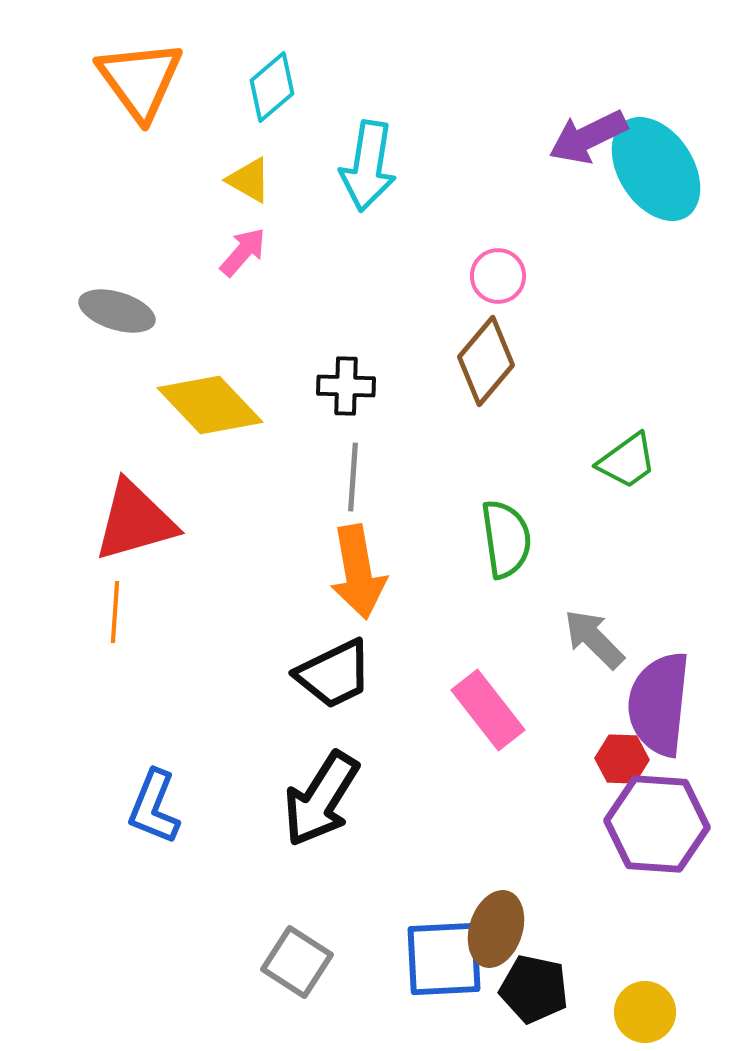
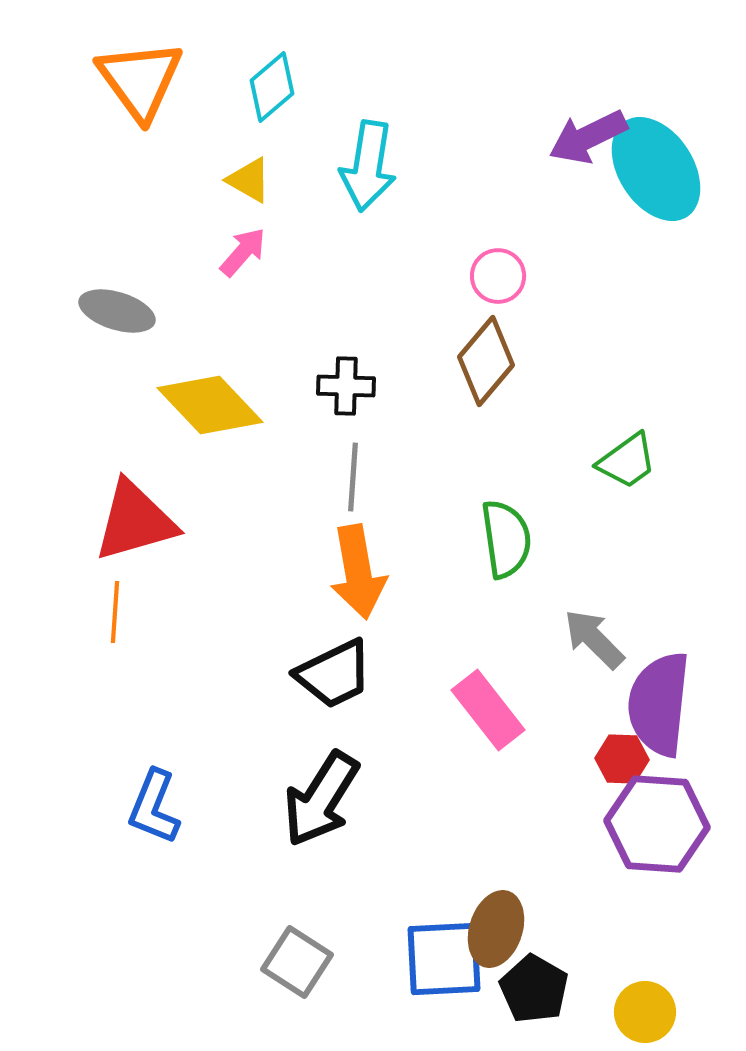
black pentagon: rotated 18 degrees clockwise
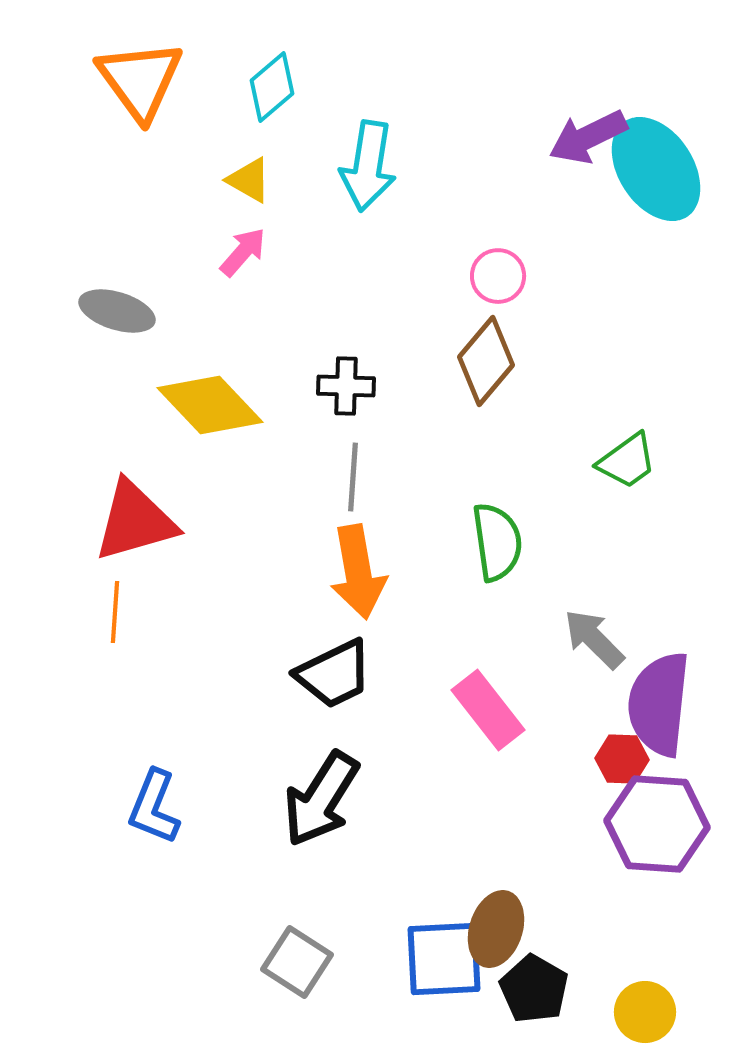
green semicircle: moved 9 px left, 3 px down
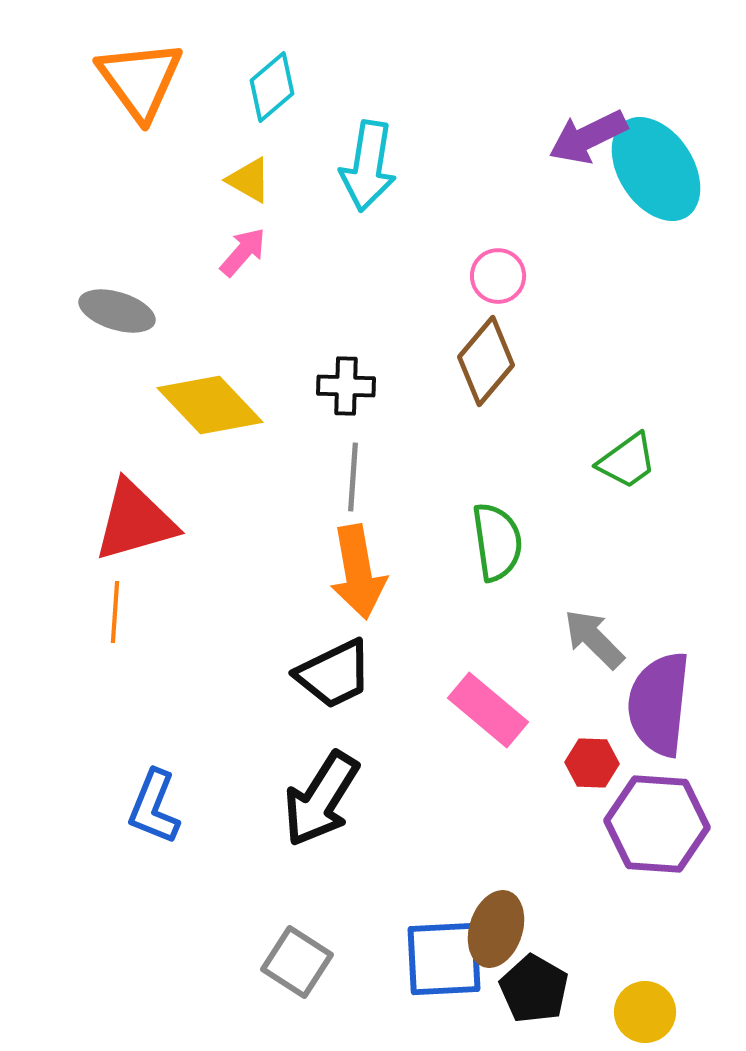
pink rectangle: rotated 12 degrees counterclockwise
red hexagon: moved 30 px left, 4 px down
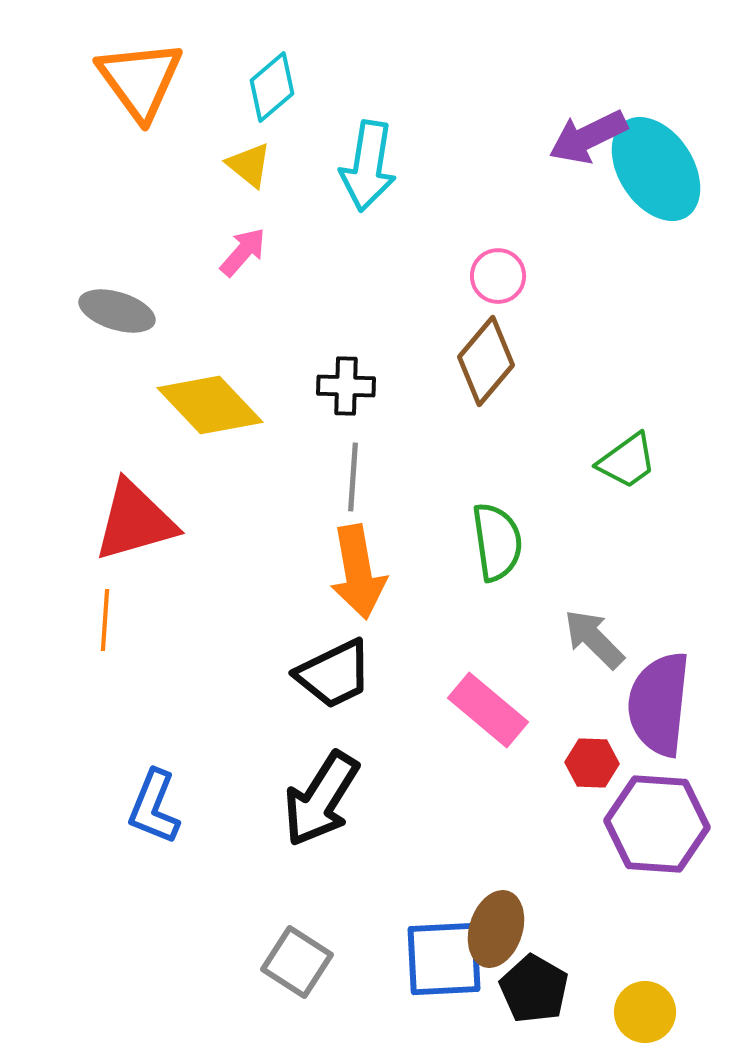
yellow triangle: moved 15 px up; rotated 9 degrees clockwise
orange line: moved 10 px left, 8 px down
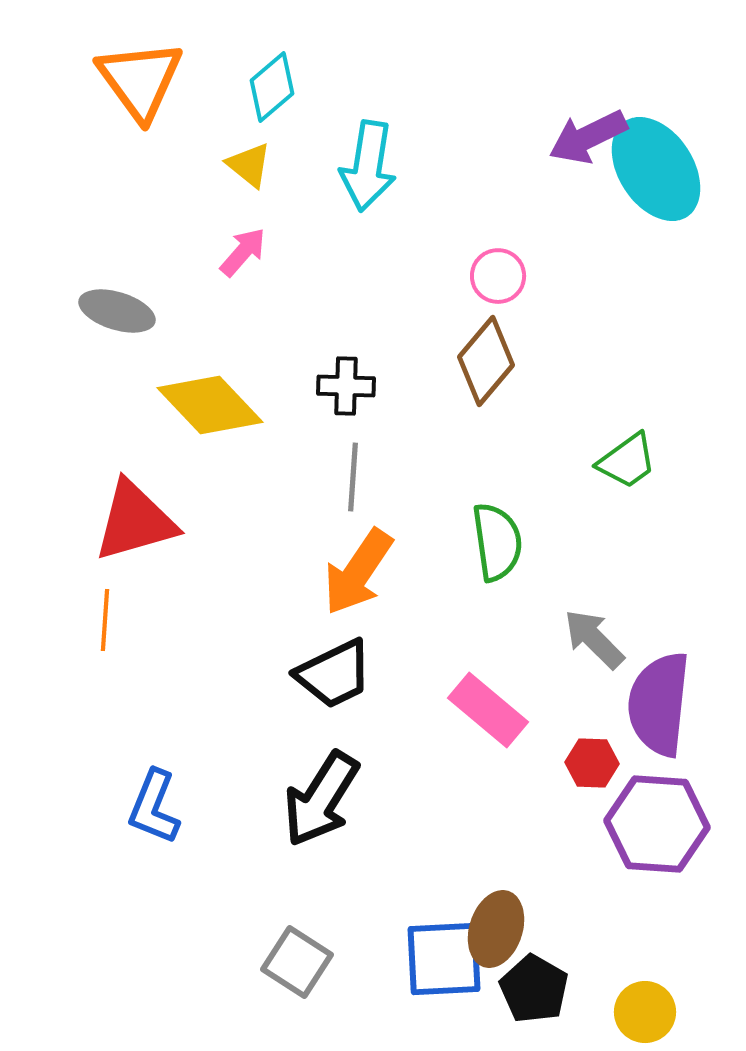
orange arrow: rotated 44 degrees clockwise
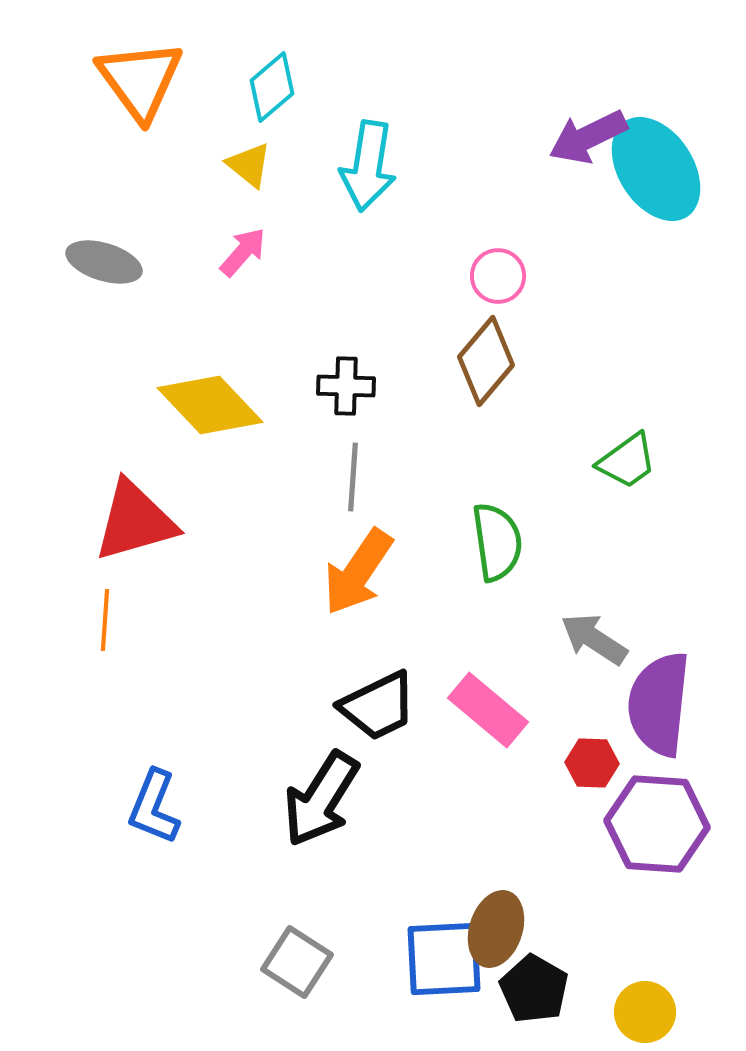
gray ellipse: moved 13 px left, 49 px up
gray arrow: rotated 12 degrees counterclockwise
black trapezoid: moved 44 px right, 32 px down
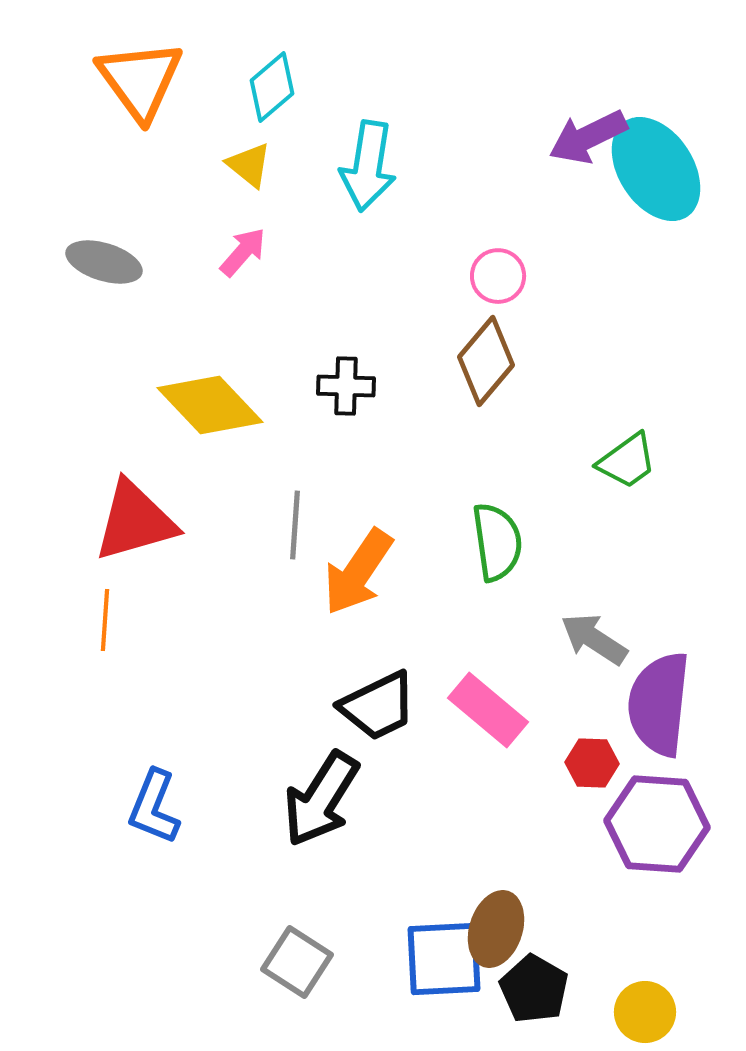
gray line: moved 58 px left, 48 px down
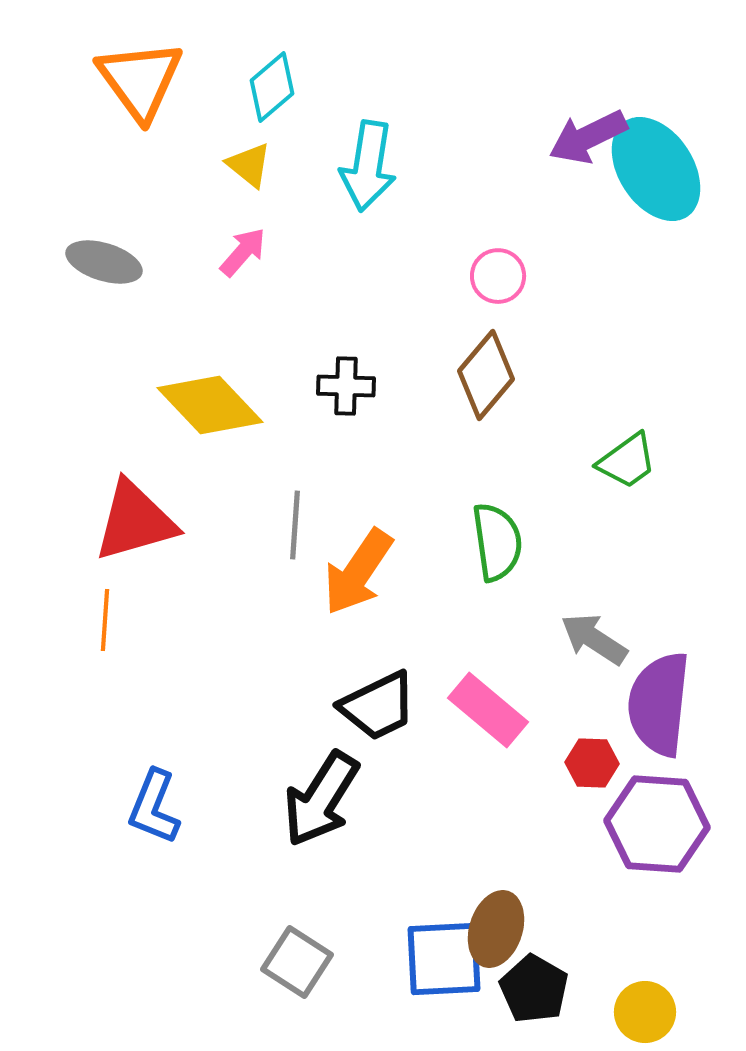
brown diamond: moved 14 px down
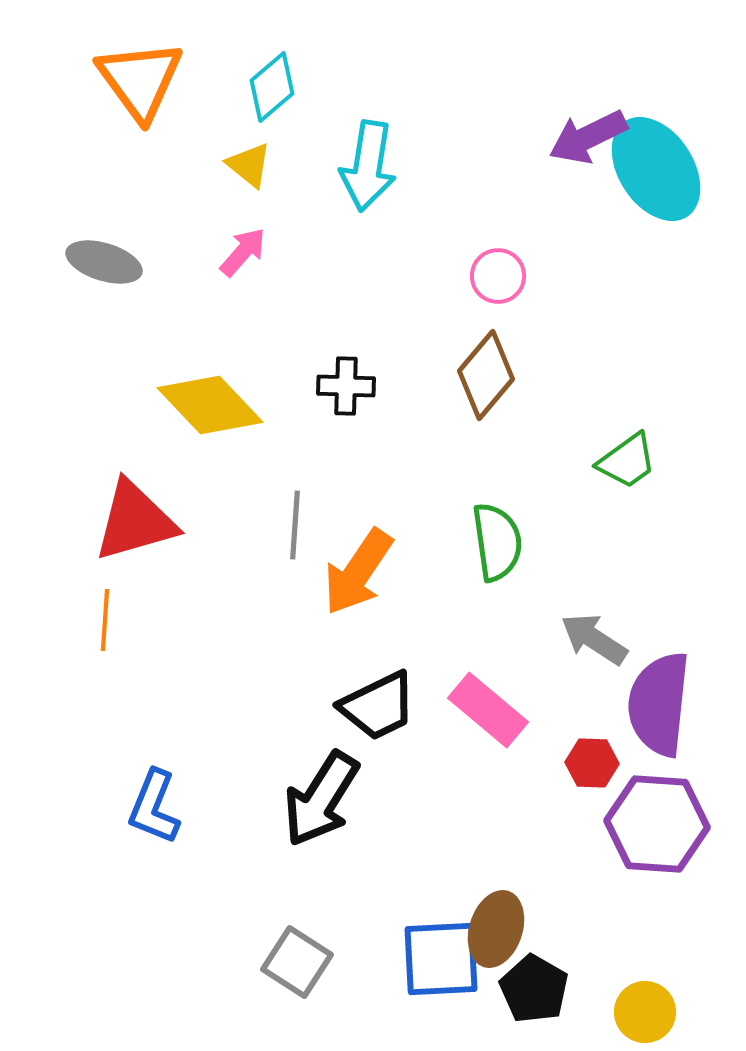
blue square: moved 3 px left
